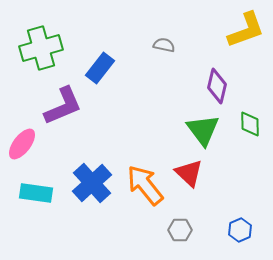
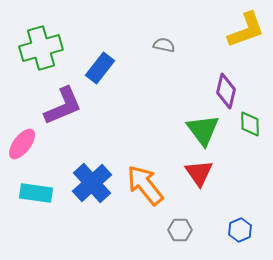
purple diamond: moved 9 px right, 5 px down
red triangle: moved 10 px right; rotated 12 degrees clockwise
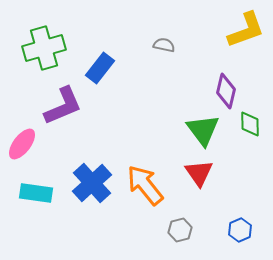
green cross: moved 3 px right
gray hexagon: rotated 15 degrees counterclockwise
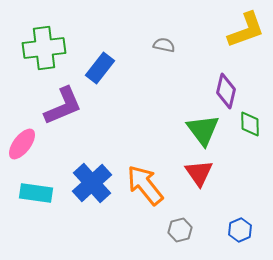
green cross: rotated 9 degrees clockwise
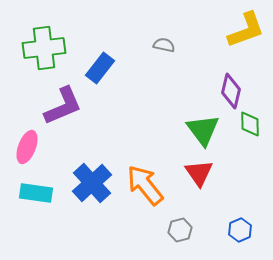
purple diamond: moved 5 px right
pink ellipse: moved 5 px right, 3 px down; rotated 16 degrees counterclockwise
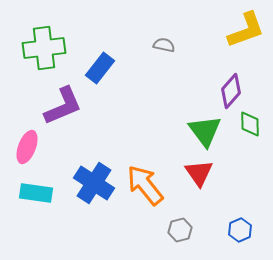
purple diamond: rotated 28 degrees clockwise
green triangle: moved 2 px right, 1 px down
blue cross: moved 2 px right; rotated 15 degrees counterclockwise
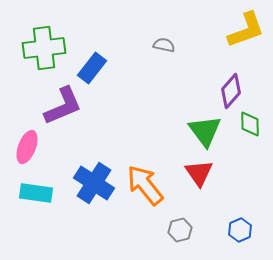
blue rectangle: moved 8 px left
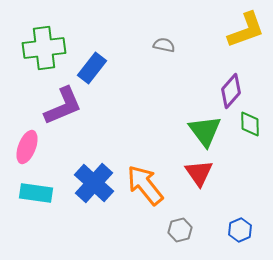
blue cross: rotated 9 degrees clockwise
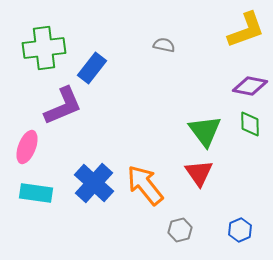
purple diamond: moved 19 px right, 5 px up; rotated 60 degrees clockwise
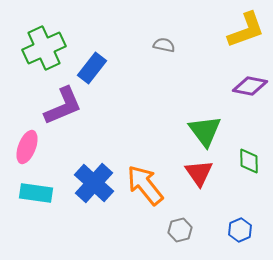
green cross: rotated 18 degrees counterclockwise
green diamond: moved 1 px left, 37 px down
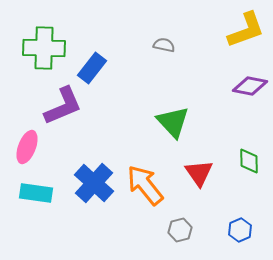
green cross: rotated 27 degrees clockwise
green triangle: moved 32 px left, 9 px up; rotated 6 degrees counterclockwise
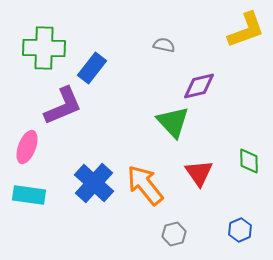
purple diamond: moved 51 px left; rotated 24 degrees counterclockwise
cyan rectangle: moved 7 px left, 2 px down
gray hexagon: moved 6 px left, 4 px down
